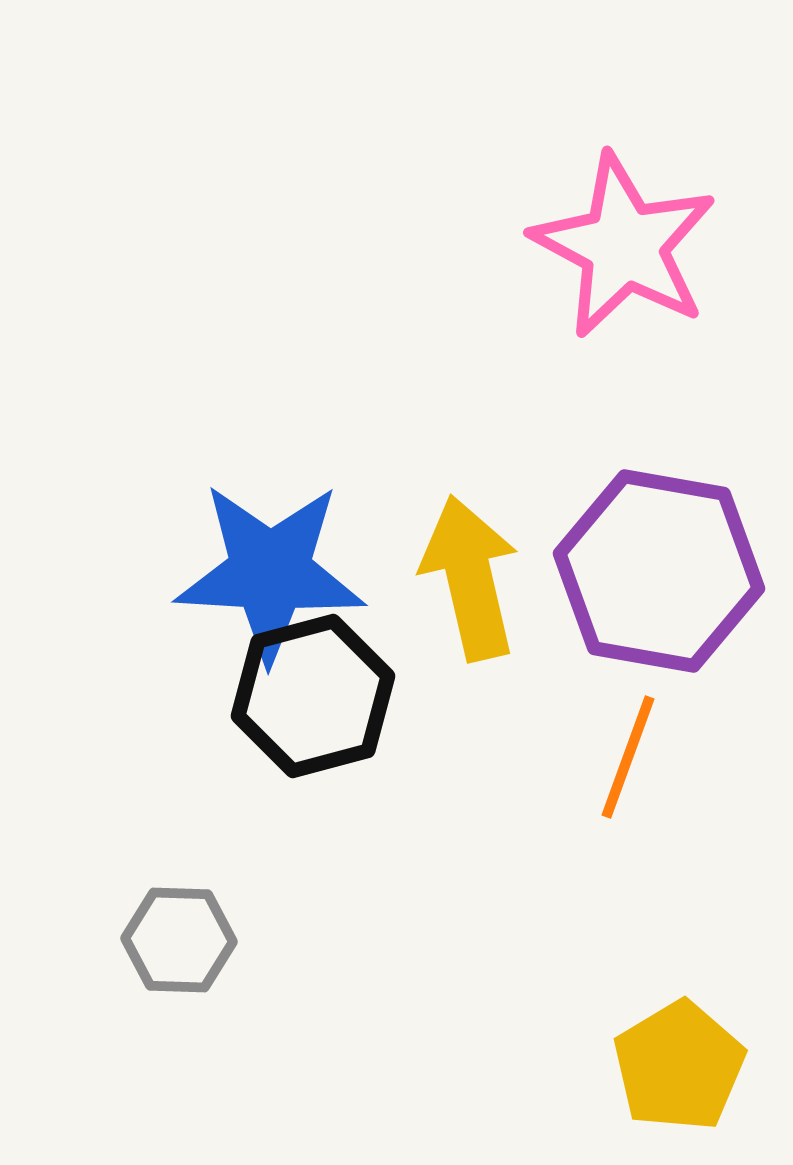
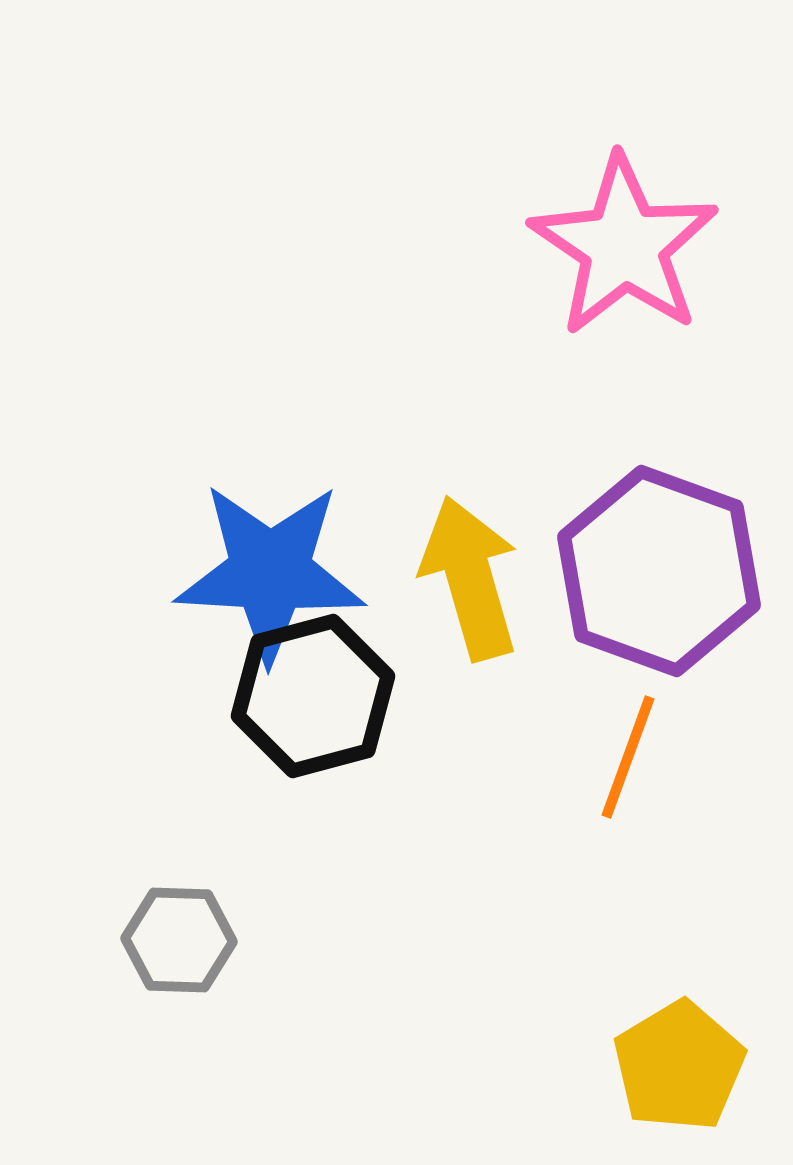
pink star: rotated 6 degrees clockwise
purple hexagon: rotated 10 degrees clockwise
yellow arrow: rotated 3 degrees counterclockwise
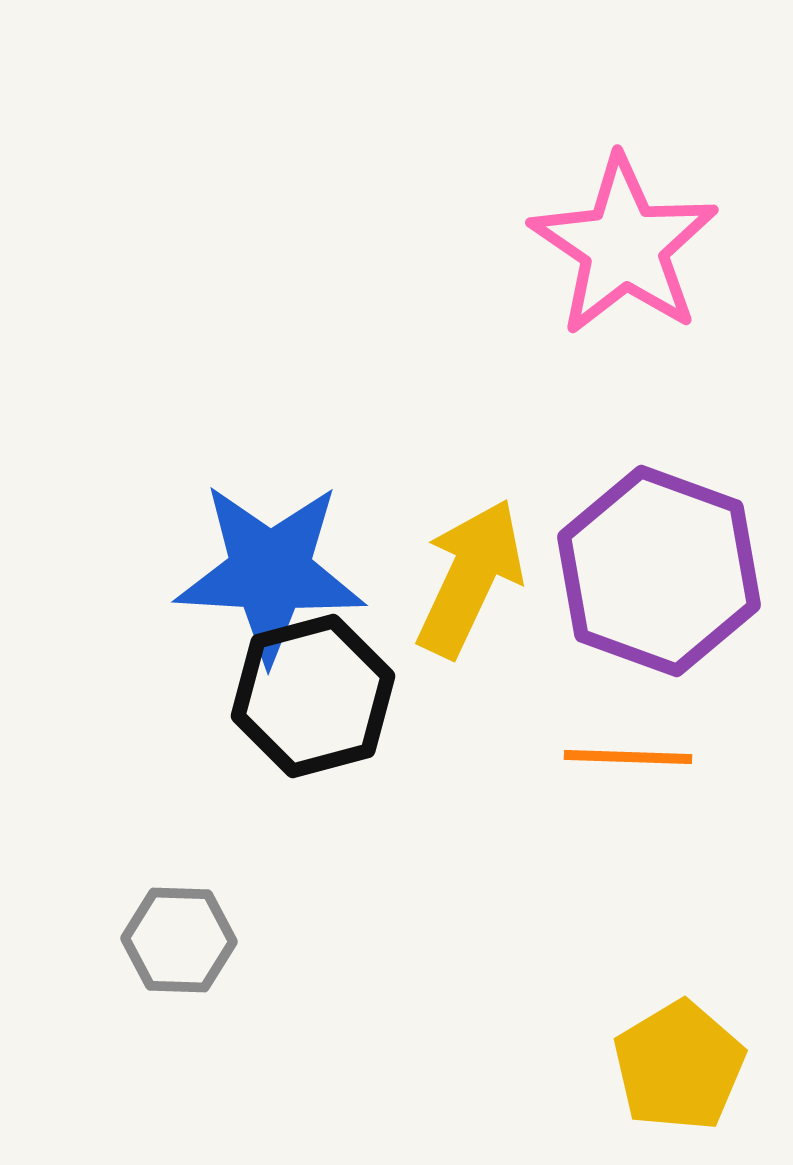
yellow arrow: rotated 41 degrees clockwise
orange line: rotated 72 degrees clockwise
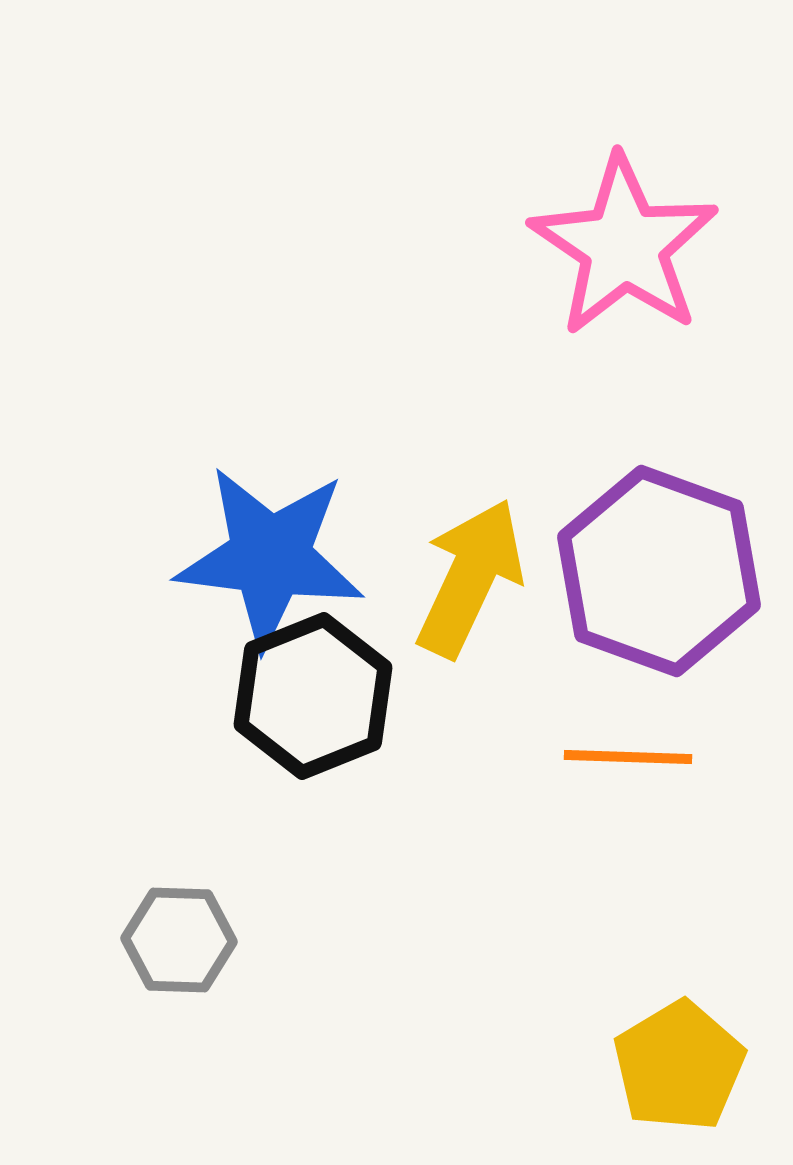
blue star: moved 15 px up; rotated 4 degrees clockwise
black hexagon: rotated 7 degrees counterclockwise
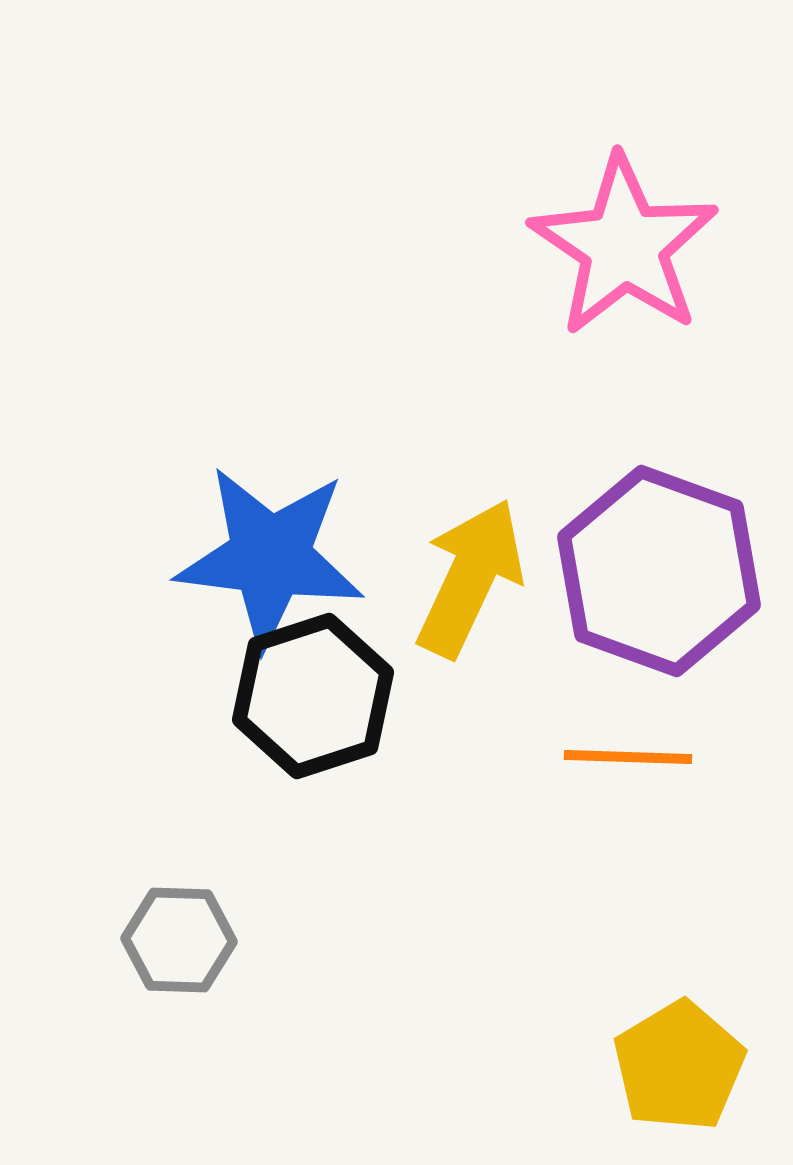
black hexagon: rotated 4 degrees clockwise
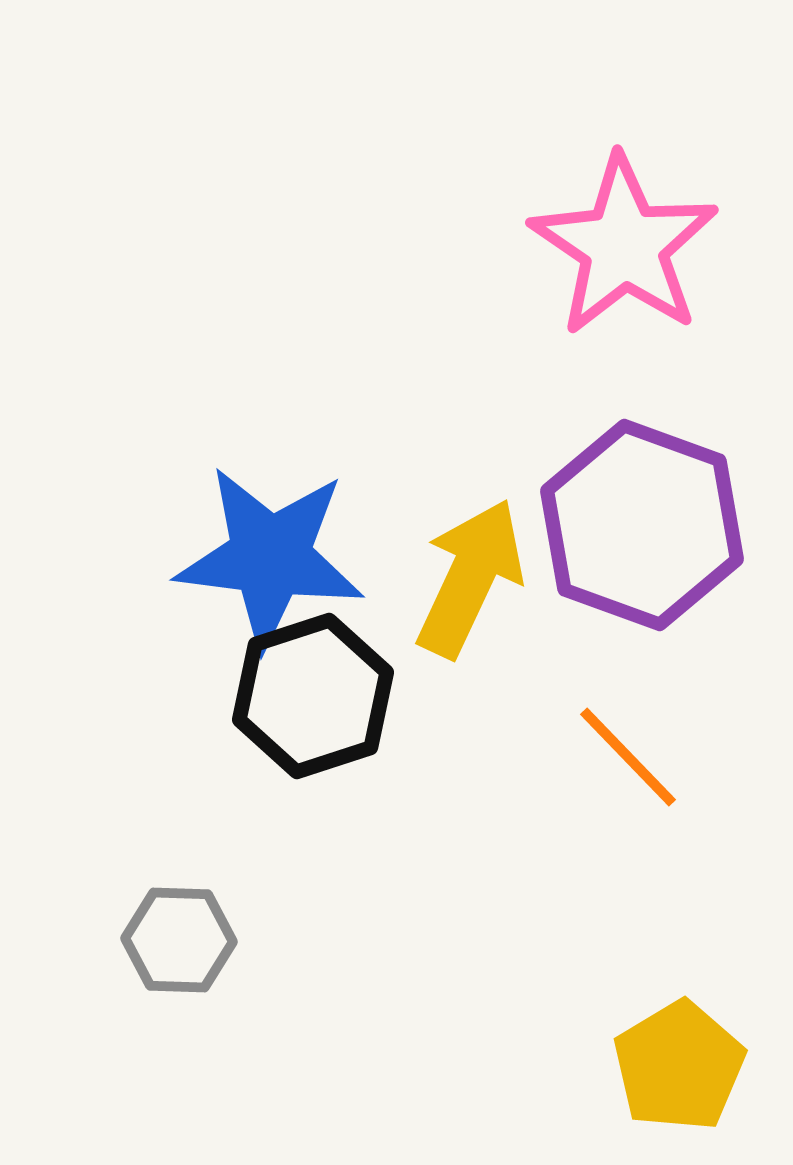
purple hexagon: moved 17 px left, 46 px up
orange line: rotated 44 degrees clockwise
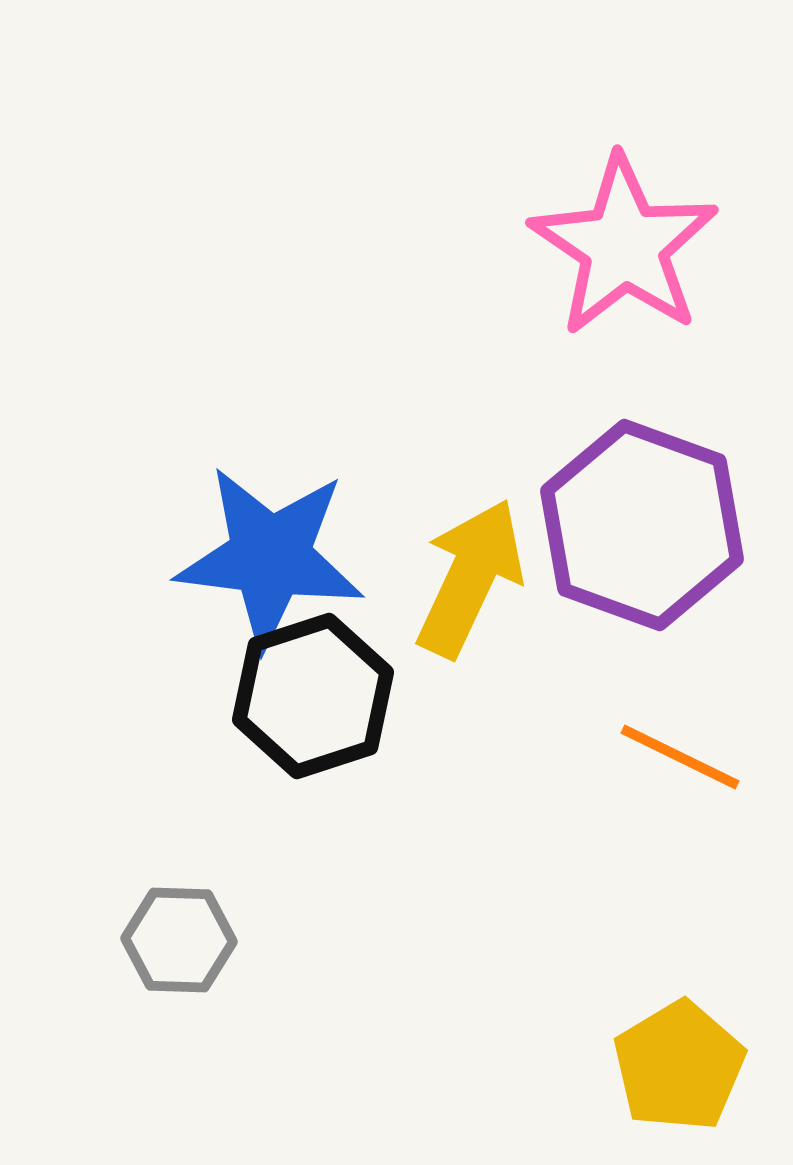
orange line: moved 52 px right; rotated 20 degrees counterclockwise
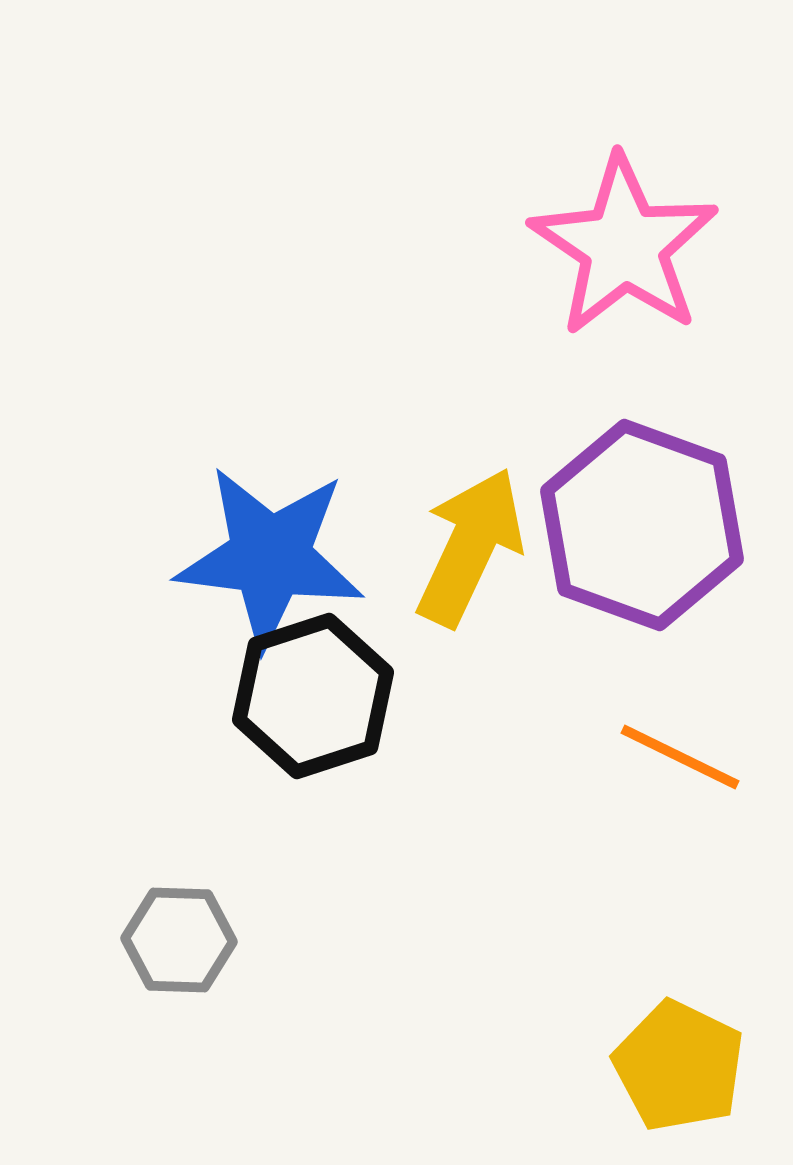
yellow arrow: moved 31 px up
yellow pentagon: rotated 15 degrees counterclockwise
